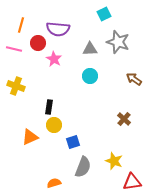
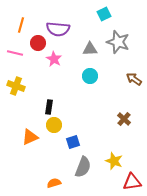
pink line: moved 1 px right, 4 px down
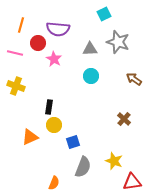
cyan circle: moved 1 px right
orange semicircle: rotated 128 degrees clockwise
